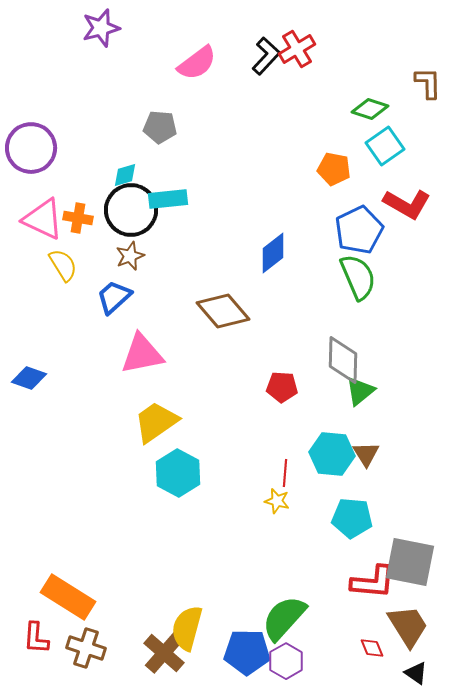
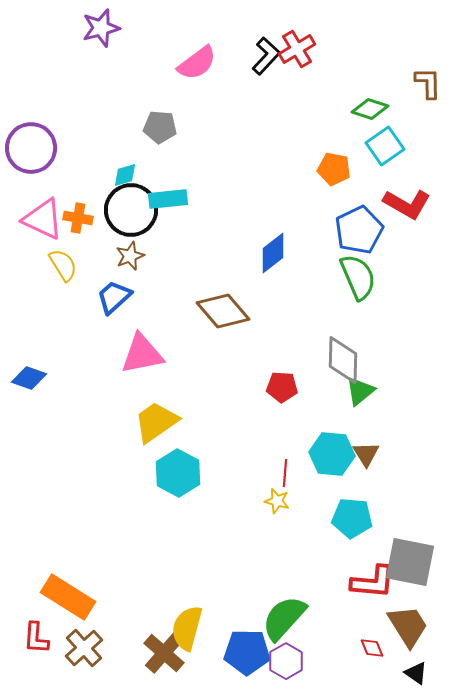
brown cross at (86, 648): moved 2 px left; rotated 30 degrees clockwise
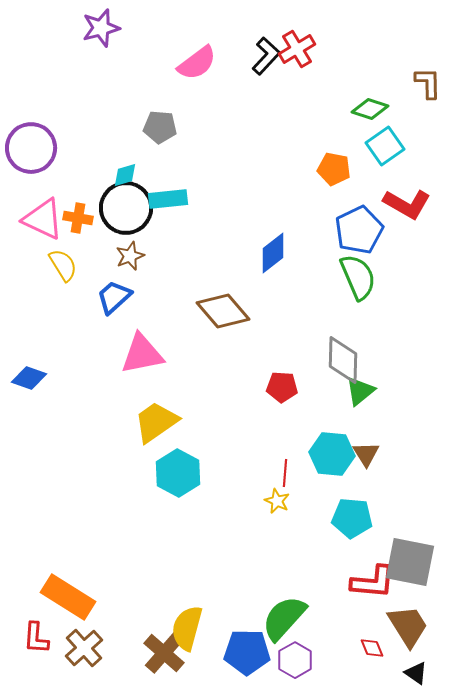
black circle at (131, 210): moved 5 px left, 2 px up
yellow star at (277, 501): rotated 10 degrees clockwise
purple hexagon at (286, 661): moved 9 px right, 1 px up
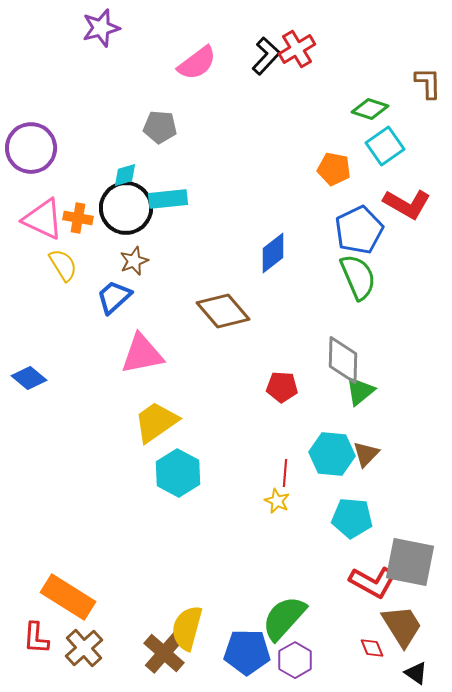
brown star at (130, 256): moved 4 px right, 5 px down
blue diamond at (29, 378): rotated 20 degrees clockwise
brown triangle at (366, 454): rotated 16 degrees clockwise
red L-shape at (373, 582): rotated 24 degrees clockwise
brown trapezoid at (408, 626): moved 6 px left
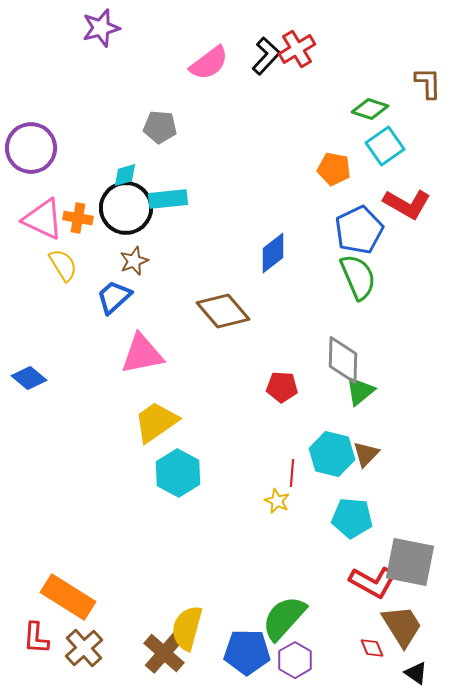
pink semicircle at (197, 63): moved 12 px right
cyan hexagon at (332, 454): rotated 9 degrees clockwise
red line at (285, 473): moved 7 px right
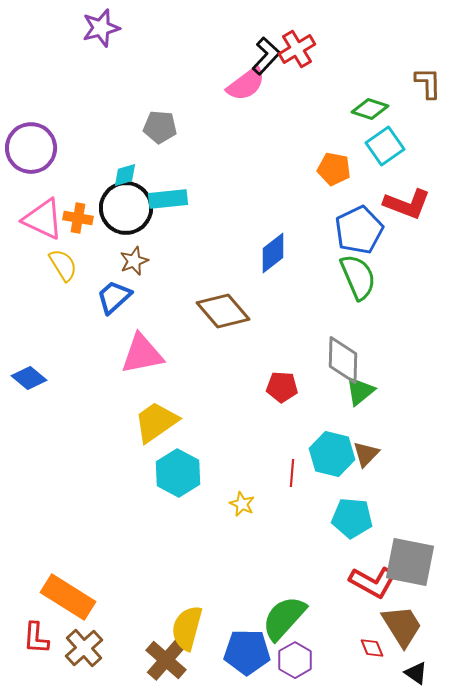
pink semicircle at (209, 63): moved 37 px right, 21 px down
red L-shape at (407, 204): rotated 9 degrees counterclockwise
yellow star at (277, 501): moved 35 px left, 3 px down
brown cross at (164, 653): moved 2 px right, 7 px down
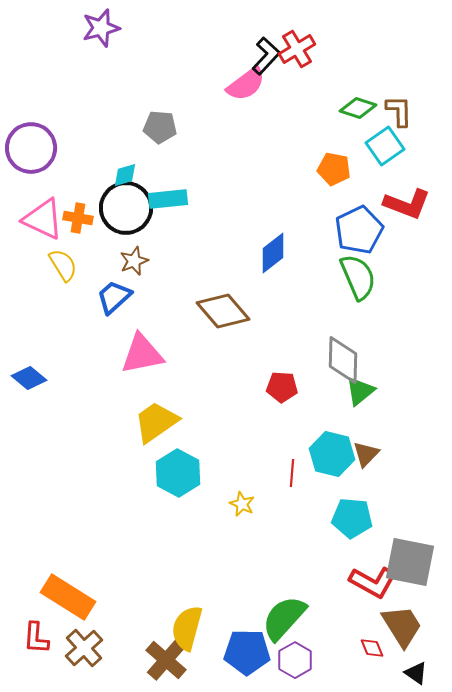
brown L-shape at (428, 83): moved 29 px left, 28 px down
green diamond at (370, 109): moved 12 px left, 1 px up
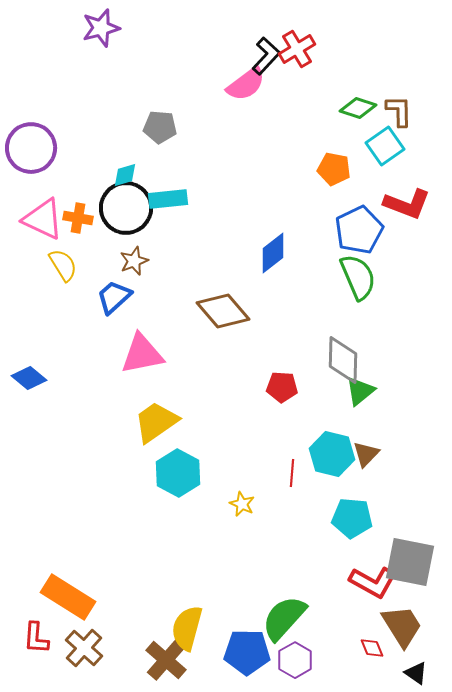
brown cross at (84, 648): rotated 6 degrees counterclockwise
